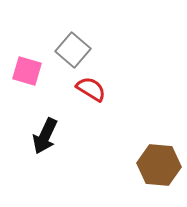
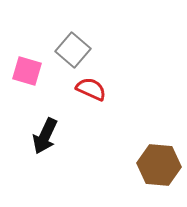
red semicircle: rotated 8 degrees counterclockwise
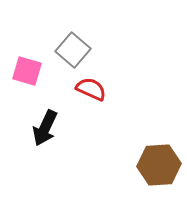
black arrow: moved 8 px up
brown hexagon: rotated 9 degrees counterclockwise
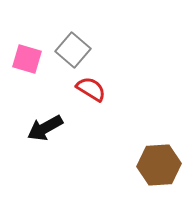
pink square: moved 12 px up
red semicircle: rotated 8 degrees clockwise
black arrow: rotated 36 degrees clockwise
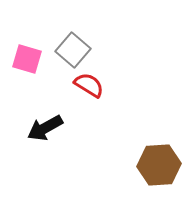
red semicircle: moved 2 px left, 4 px up
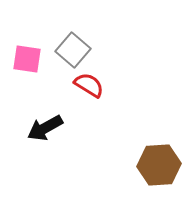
pink square: rotated 8 degrees counterclockwise
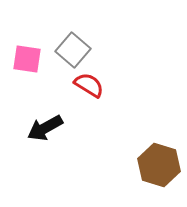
brown hexagon: rotated 21 degrees clockwise
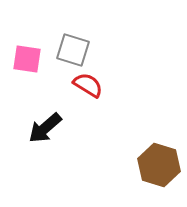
gray square: rotated 24 degrees counterclockwise
red semicircle: moved 1 px left
black arrow: rotated 12 degrees counterclockwise
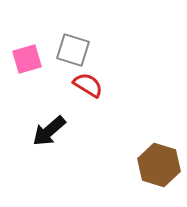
pink square: rotated 24 degrees counterclockwise
black arrow: moved 4 px right, 3 px down
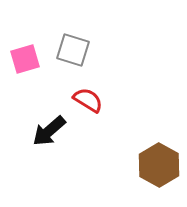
pink square: moved 2 px left
red semicircle: moved 15 px down
brown hexagon: rotated 12 degrees clockwise
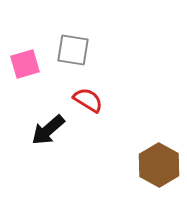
gray square: rotated 8 degrees counterclockwise
pink square: moved 5 px down
black arrow: moved 1 px left, 1 px up
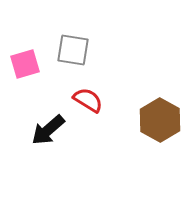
brown hexagon: moved 1 px right, 45 px up
